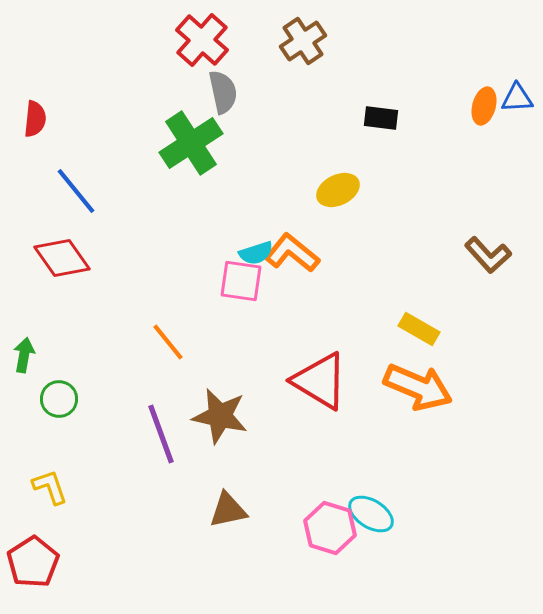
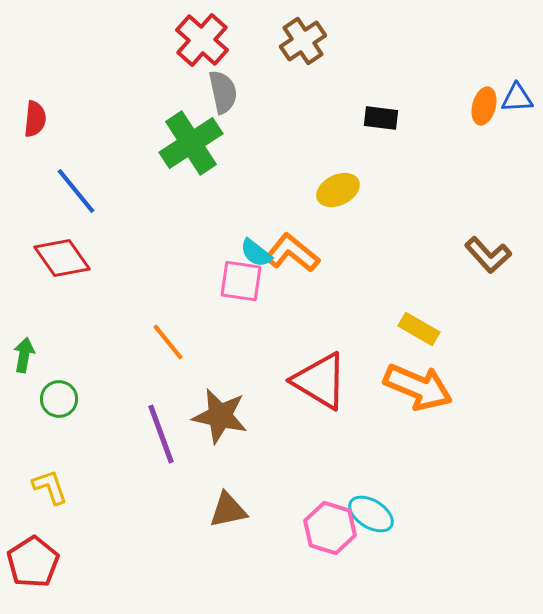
cyan semicircle: rotated 56 degrees clockwise
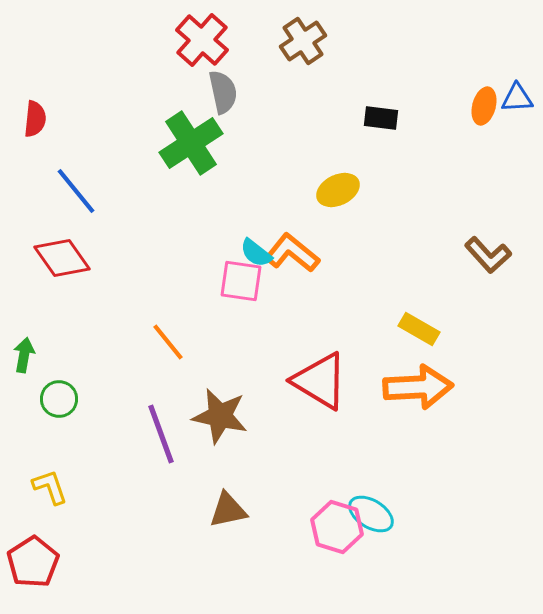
orange arrow: rotated 26 degrees counterclockwise
pink hexagon: moved 7 px right, 1 px up
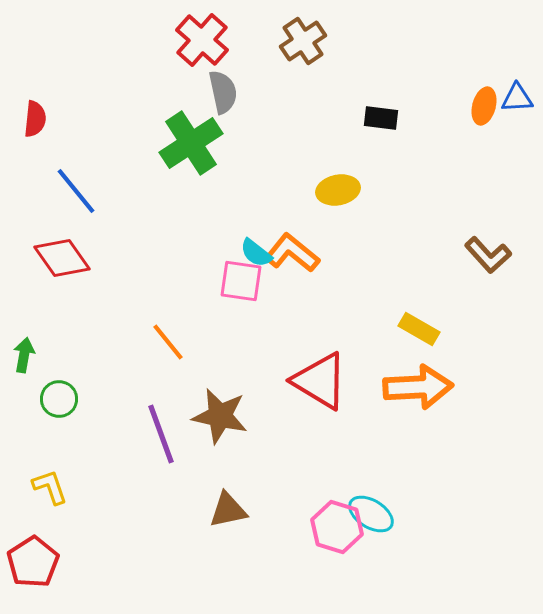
yellow ellipse: rotated 15 degrees clockwise
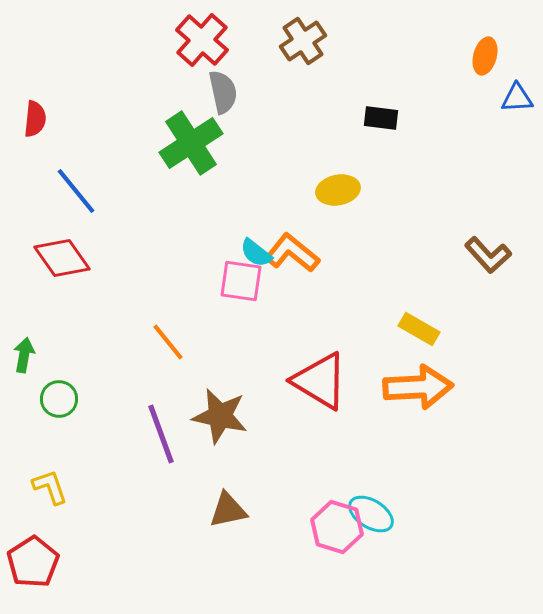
orange ellipse: moved 1 px right, 50 px up
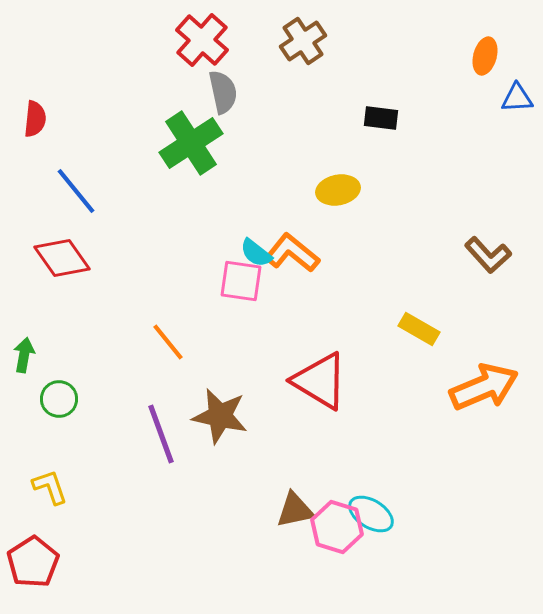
orange arrow: moved 66 px right; rotated 20 degrees counterclockwise
brown triangle: moved 67 px right
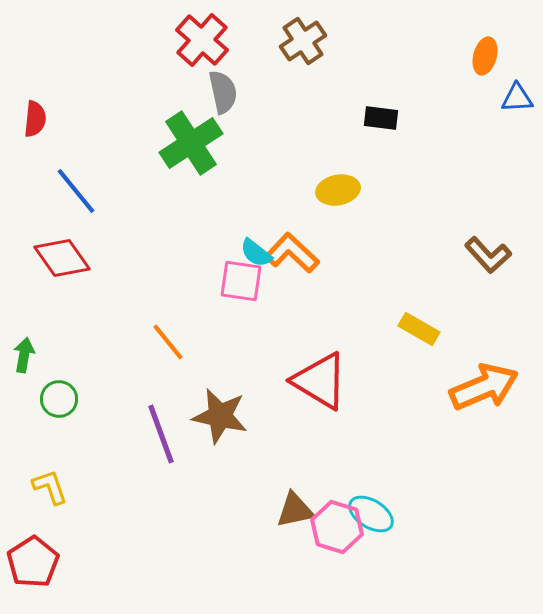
orange L-shape: rotated 4 degrees clockwise
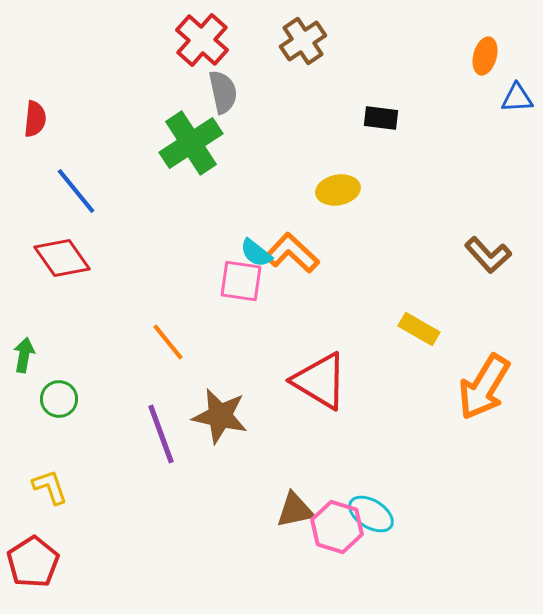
orange arrow: rotated 144 degrees clockwise
